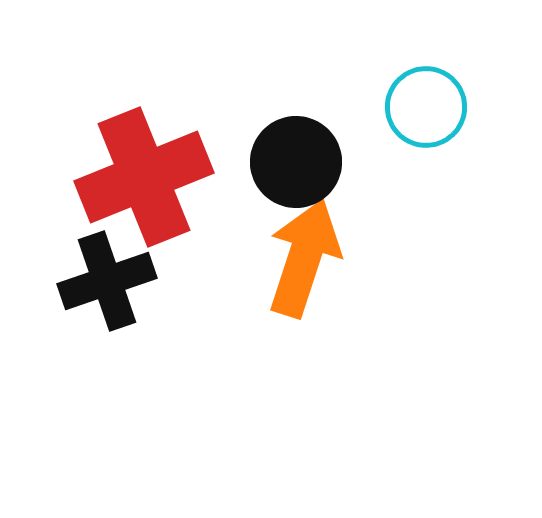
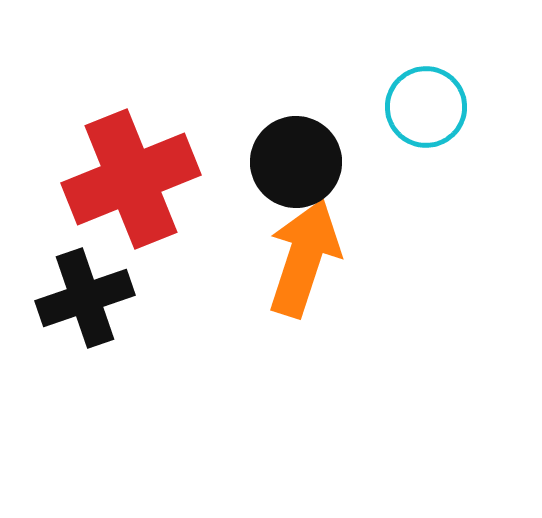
red cross: moved 13 px left, 2 px down
black cross: moved 22 px left, 17 px down
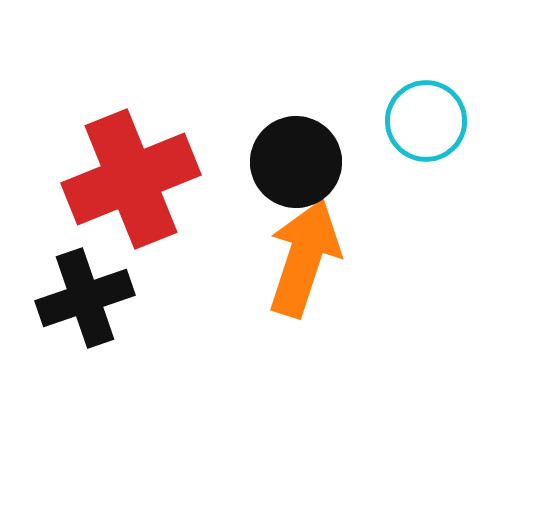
cyan circle: moved 14 px down
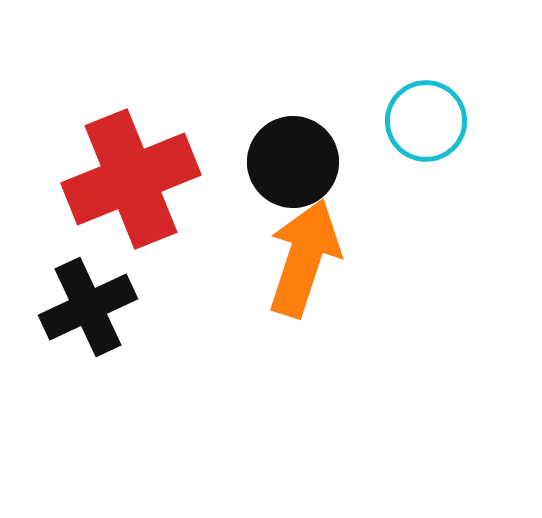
black circle: moved 3 px left
black cross: moved 3 px right, 9 px down; rotated 6 degrees counterclockwise
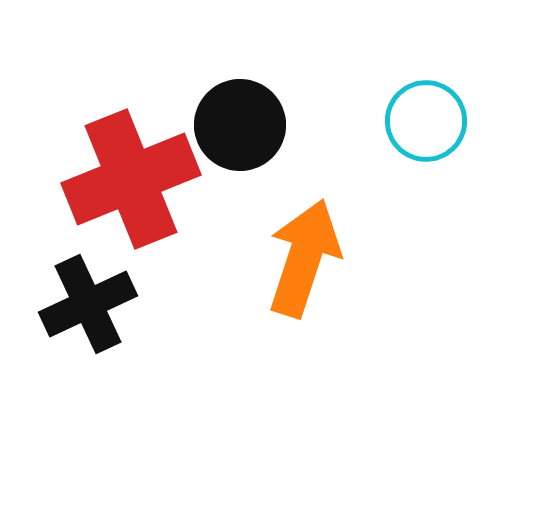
black circle: moved 53 px left, 37 px up
black cross: moved 3 px up
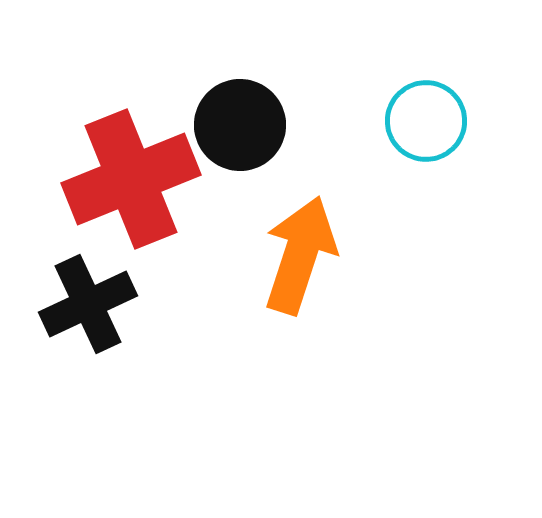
orange arrow: moved 4 px left, 3 px up
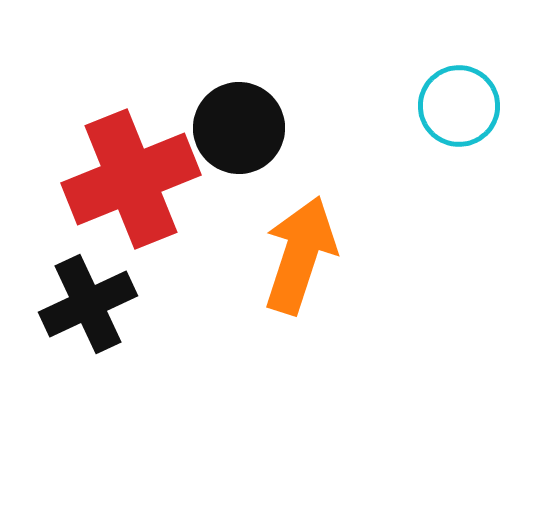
cyan circle: moved 33 px right, 15 px up
black circle: moved 1 px left, 3 px down
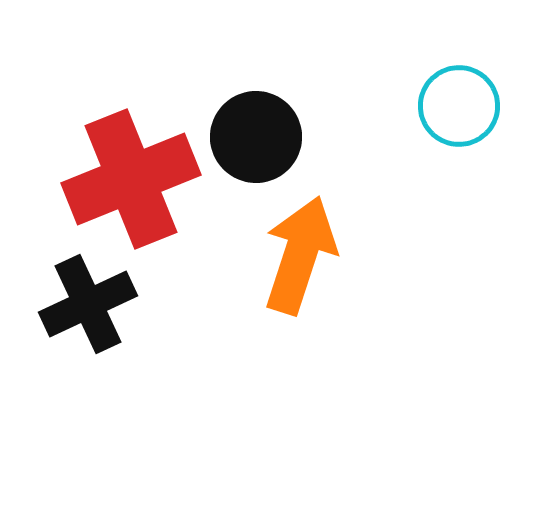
black circle: moved 17 px right, 9 px down
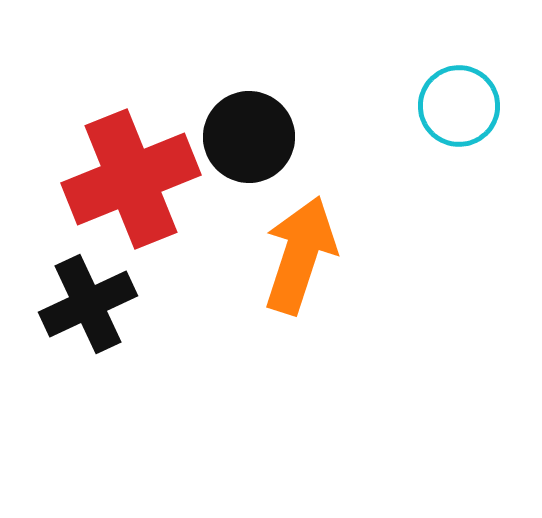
black circle: moved 7 px left
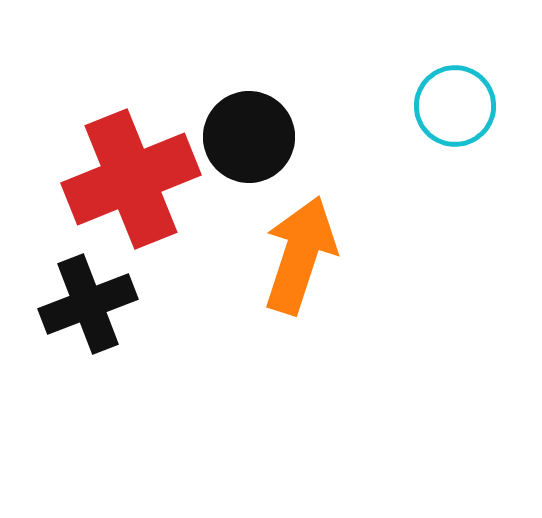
cyan circle: moved 4 px left
black cross: rotated 4 degrees clockwise
